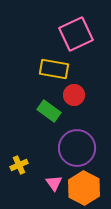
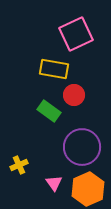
purple circle: moved 5 px right, 1 px up
orange hexagon: moved 4 px right, 1 px down; rotated 8 degrees clockwise
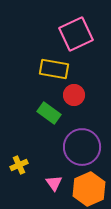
green rectangle: moved 2 px down
orange hexagon: moved 1 px right
